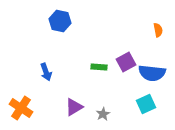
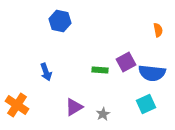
green rectangle: moved 1 px right, 3 px down
orange cross: moved 4 px left, 3 px up
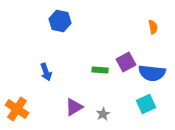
orange semicircle: moved 5 px left, 3 px up
orange cross: moved 4 px down
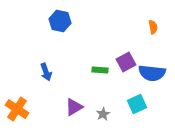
cyan square: moved 9 px left
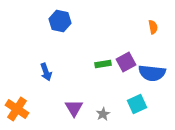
green rectangle: moved 3 px right, 6 px up; rotated 14 degrees counterclockwise
purple triangle: moved 1 px down; rotated 30 degrees counterclockwise
